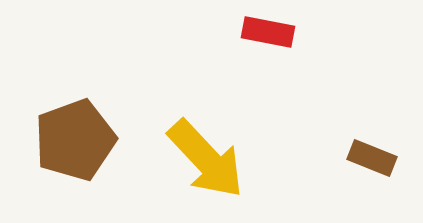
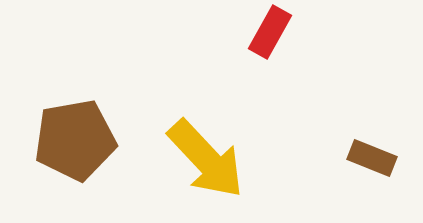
red rectangle: moved 2 px right; rotated 72 degrees counterclockwise
brown pentagon: rotated 10 degrees clockwise
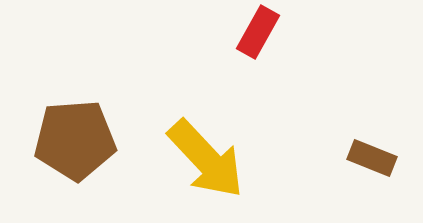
red rectangle: moved 12 px left
brown pentagon: rotated 6 degrees clockwise
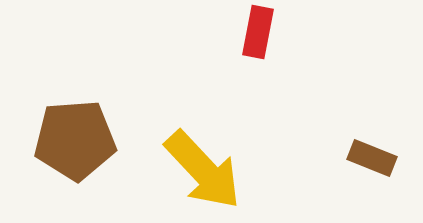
red rectangle: rotated 18 degrees counterclockwise
yellow arrow: moved 3 px left, 11 px down
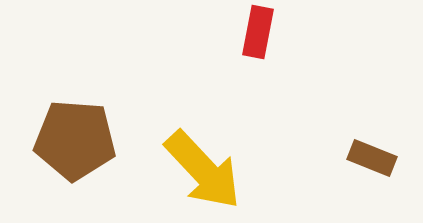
brown pentagon: rotated 8 degrees clockwise
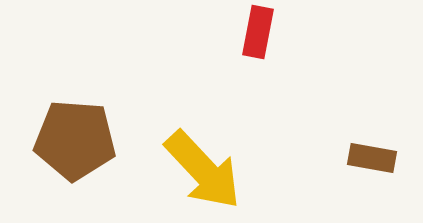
brown rectangle: rotated 12 degrees counterclockwise
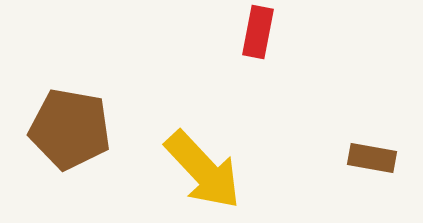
brown pentagon: moved 5 px left, 11 px up; rotated 6 degrees clockwise
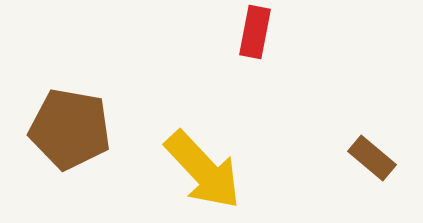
red rectangle: moved 3 px left
brown rectangle: rotated 30 degrees clockwise
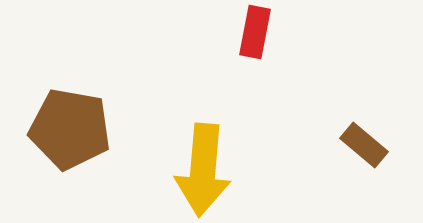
brown rectangle: moved 8 px left, 13 px up
yellow arrow: rotated 48 degrees clockwise
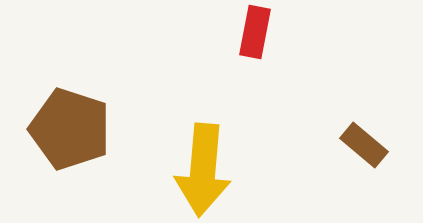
brown pentagon: rotated 8 degrees clockwise
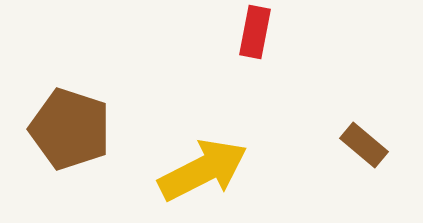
yellow arrow: rotated 122 degrees counterclockwise
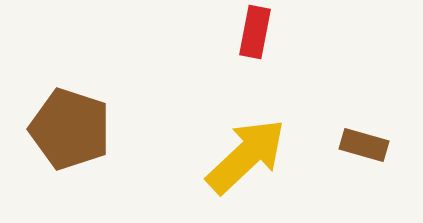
brown rectangle: rotated 24 degrees counterclockwise
yellow arrow: moved 43 px right, 14 px up; rotated 16 degrees counterclockwise
